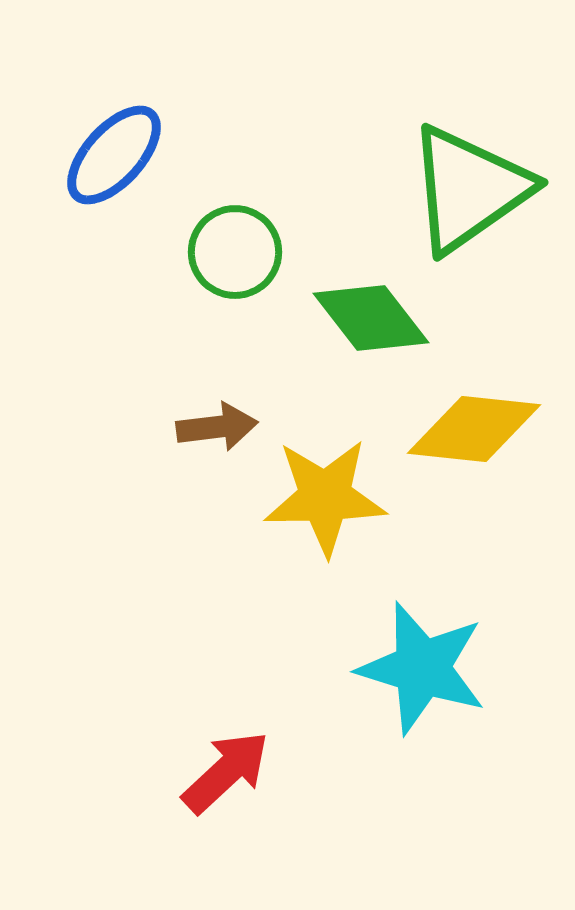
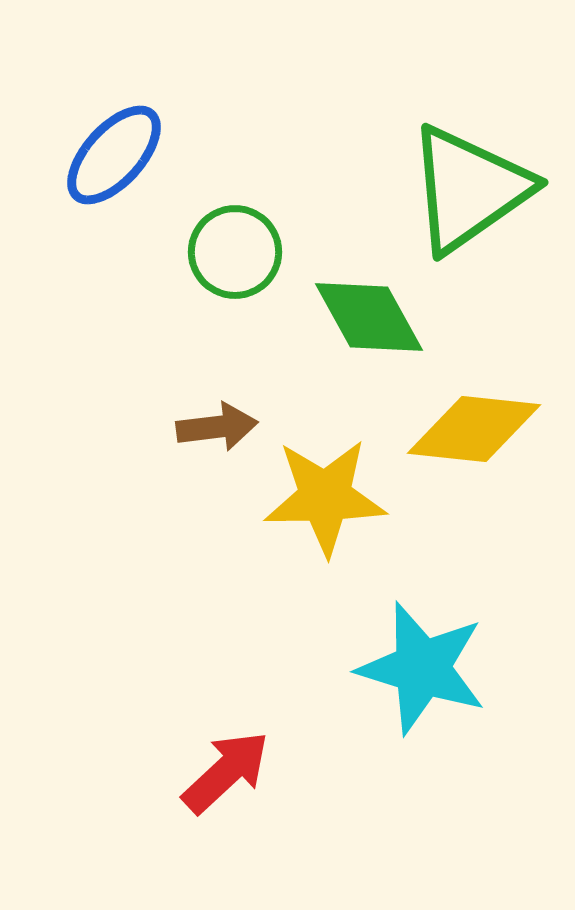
green diamond: moved 2 px left, 1 px up; rotated 9 degrees clockwise
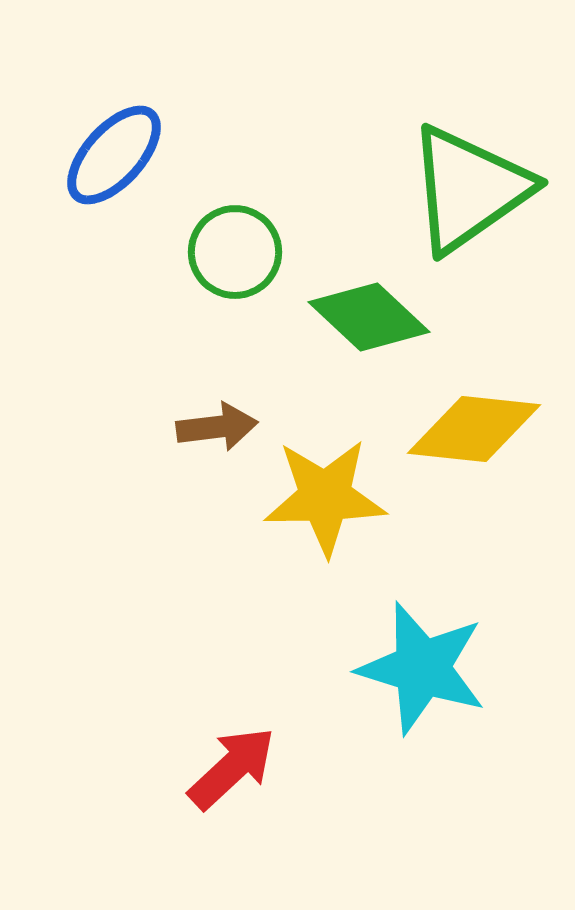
green diamond: rotated 18 degrees counterclockwise
red arrow: moved 6 px right, 4 px up
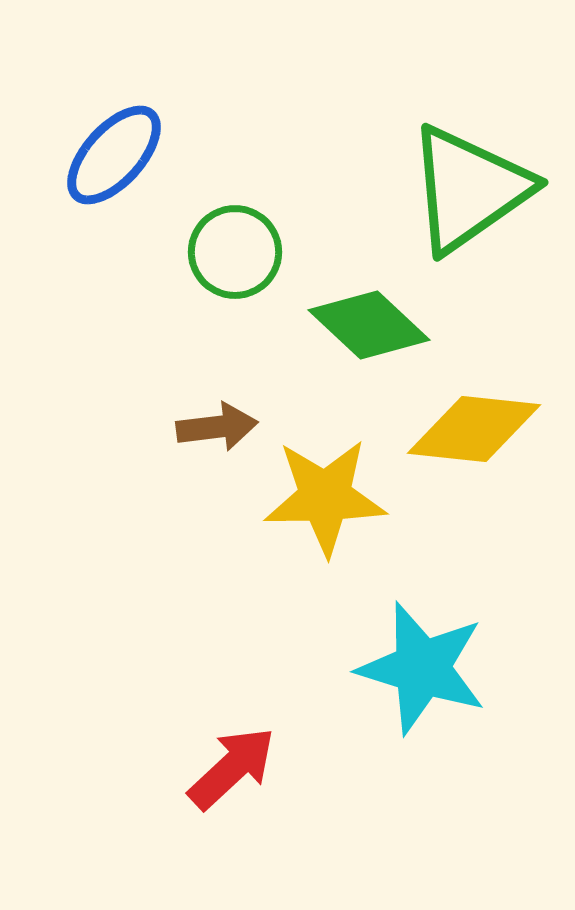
green diamond: moved 8 px down
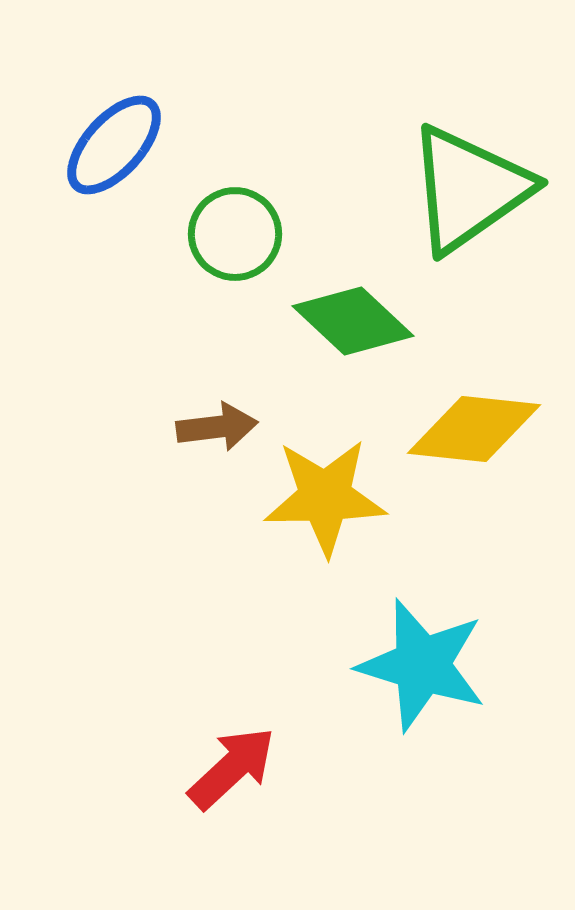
blue ellipse: moved 10 px up
green circle: moved 18 px up
green diamond: moved 16 px left, 4 px up
cyan star: moved 3 px up
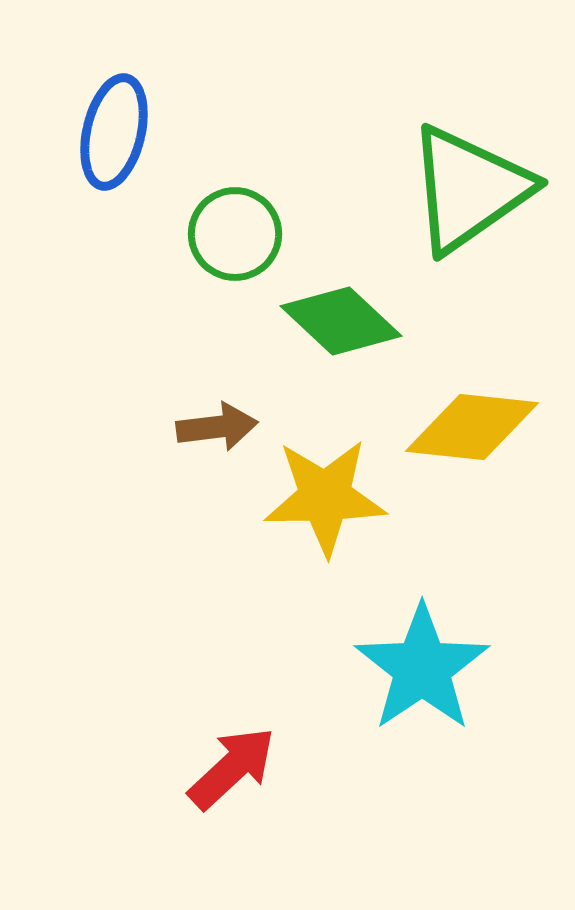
blue ellipse: moved 13 px up; rotated 29 degrees counterclockwise
green diamond: moved 12 px left
yellow diamond: moved 2 px left, 2 px up
cyan star: moved 3 px down; rotated 21 degrees clockwise
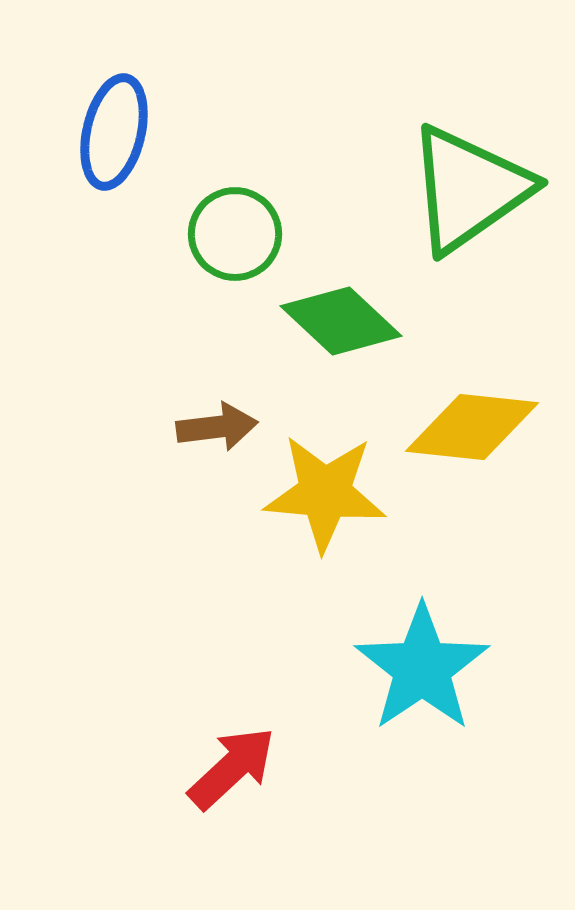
yellow star: moved 4 px up; rotated 6 degrees clockwise
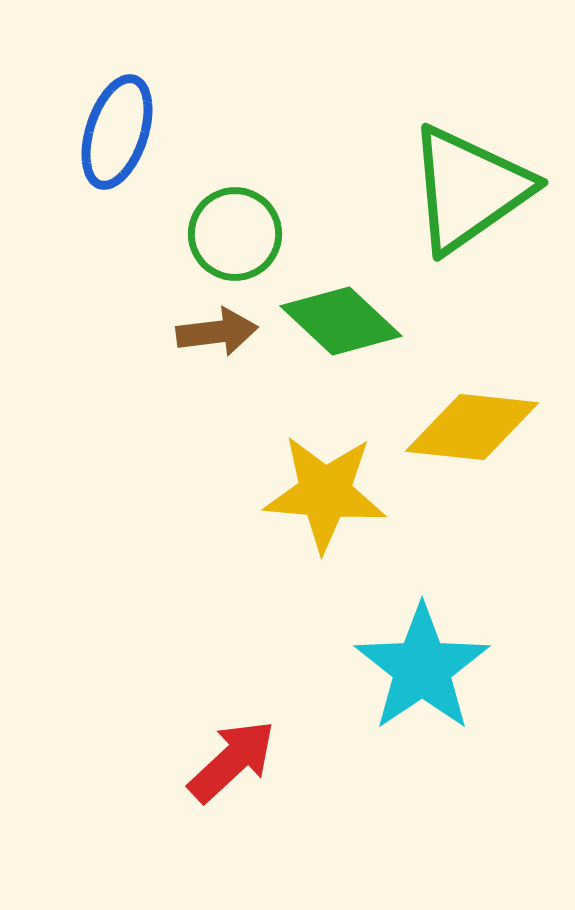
blue ellipse: moved 3 px right; rotated 5 degrees clockwise
brown arrow: moved 95 px up
red arrow: moved 7 px up
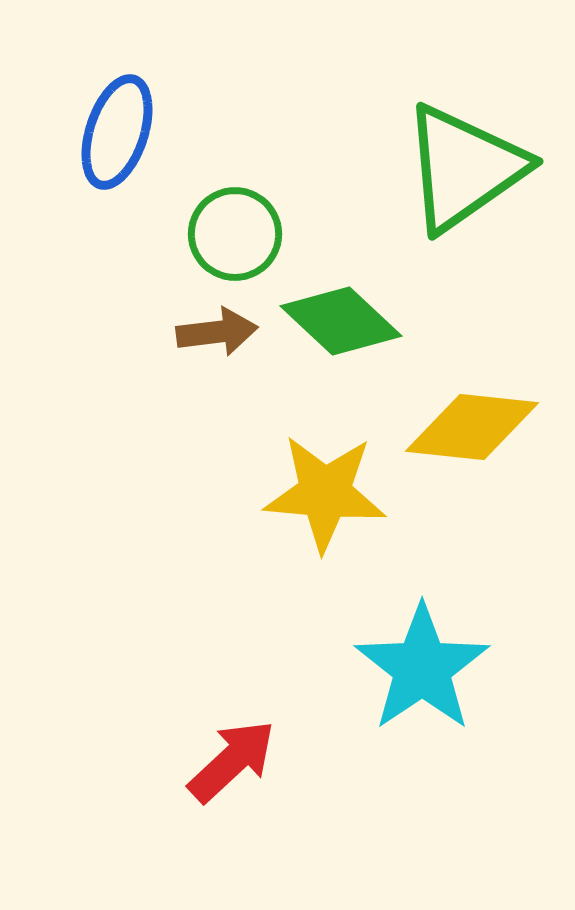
green triangle: moved 5 px left, 21 px up
